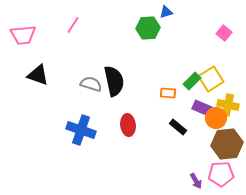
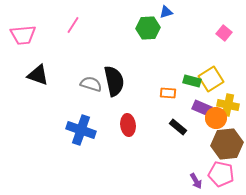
green rectangle: rotated 60 degrees clockwise
pink pentagon: rotated 15 degrees clockwise
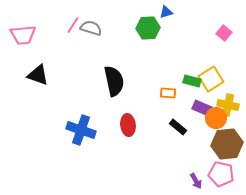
gray semicircle: moved 56 px up
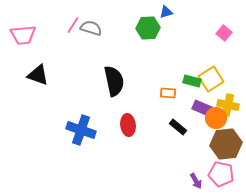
brown hexagon: moved 1 px left
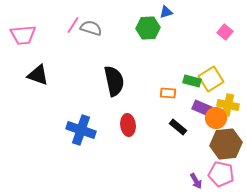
pink square: moved 1 px right, 1 px up
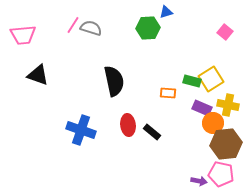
orange circle: moved 3 px left, 5 px down
black rectangle: moved 26 px left, 5 px down
purple arrow: moved 3 px right; rotated 49 degrees counterclockwise
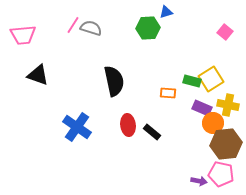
blue cross: moved 4 px left, 3 px up; rotated 16 degrees clockwise
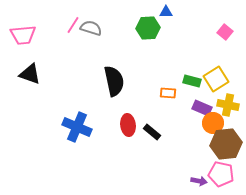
blue triangle: rotated 16 degrees clockwise
black triangle: moved 8 px left, 1 px up
yellow square: moved 5 px right
blue cross: rotated 12 degrees counterclockwise
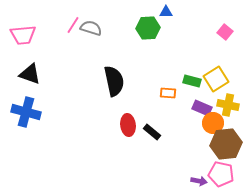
blue cross: moved 51 px left, 15 px up; rotated 8 degrees counterclockwise
